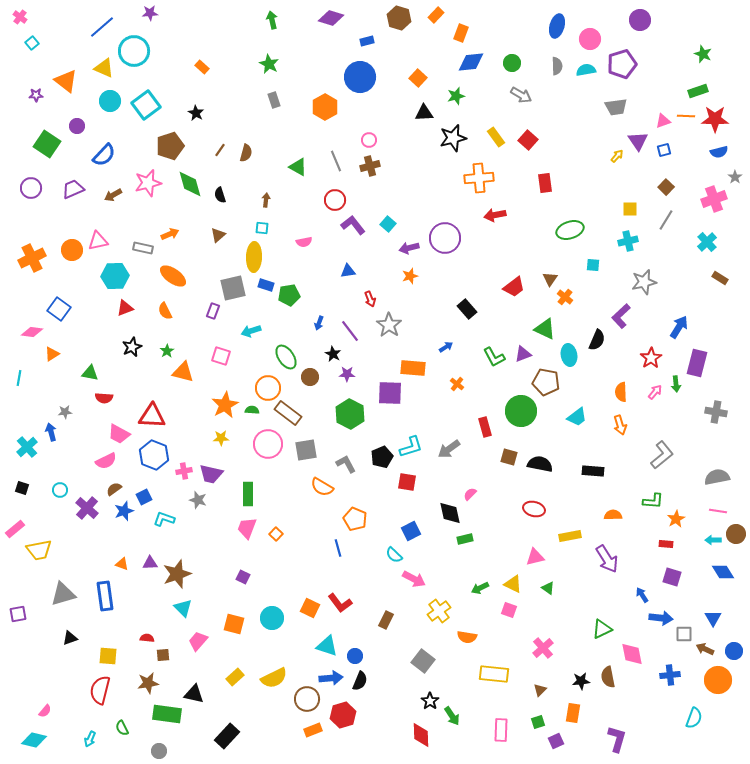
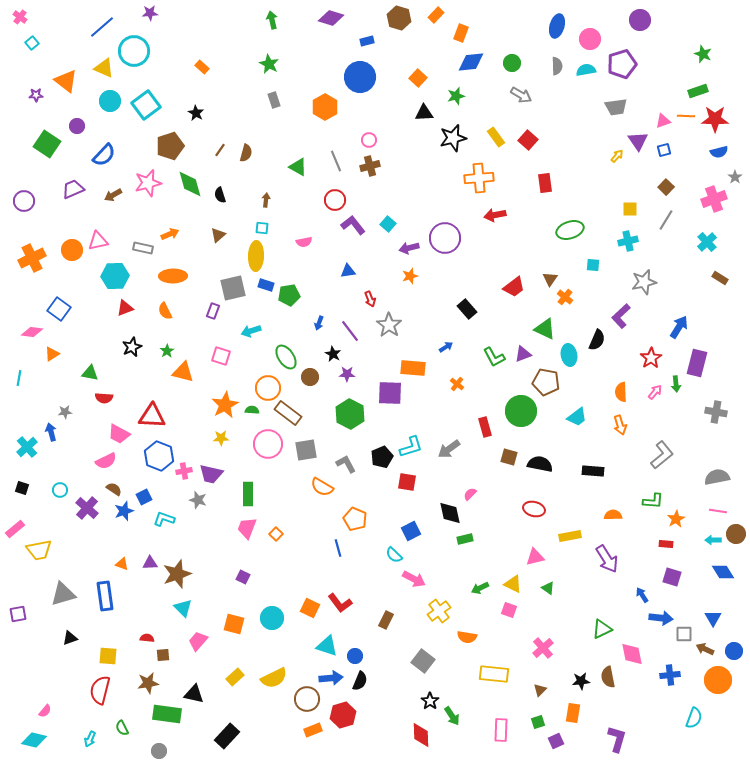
purple circle at (31, 188): moved 7 px left, 13 px down
yellow ellipse at (254, 257): moved 2 px right, 1 px up
orange ellipse at (173, 276): rotated 36 degrees counterclockwise
blue hexagon at (154, 455): moved 5 px right, 1 px down
brown semicircle at (114, 489): rotated 70 degrees clockwise
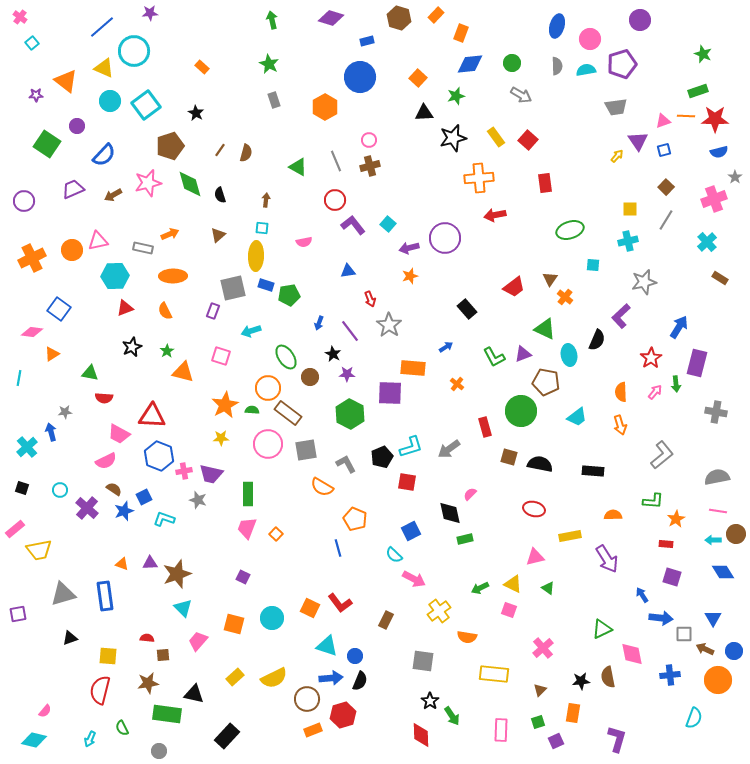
blue diamond at (471, 62): moved 1 px left, 2 px down
gray square at (423, 661): rotated 30 degrees counterclockwise
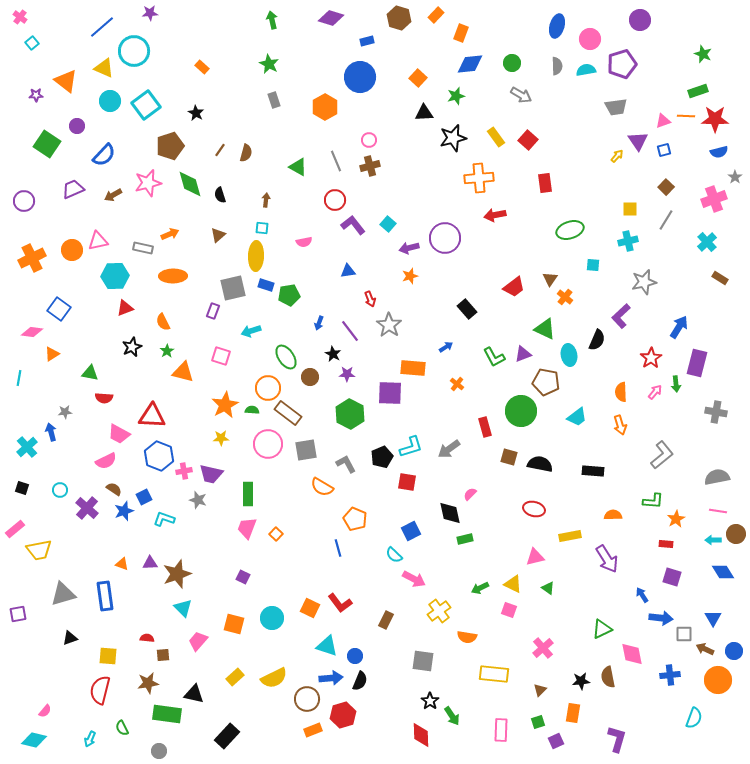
orange semicircle at (165, 311): moved 2 px left, 11 px down
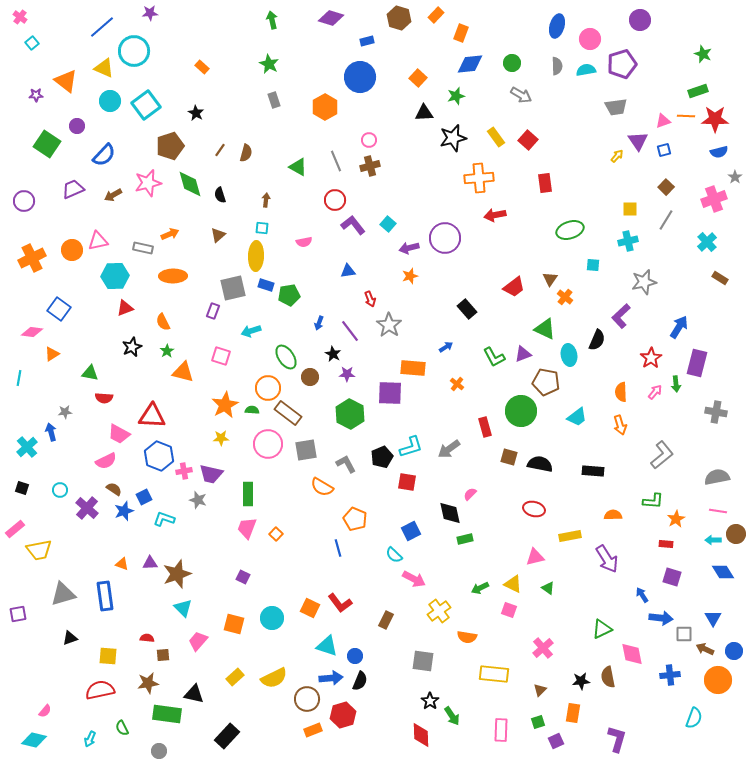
red semicircle at (100, 690): rotated 64 degrees clockwise
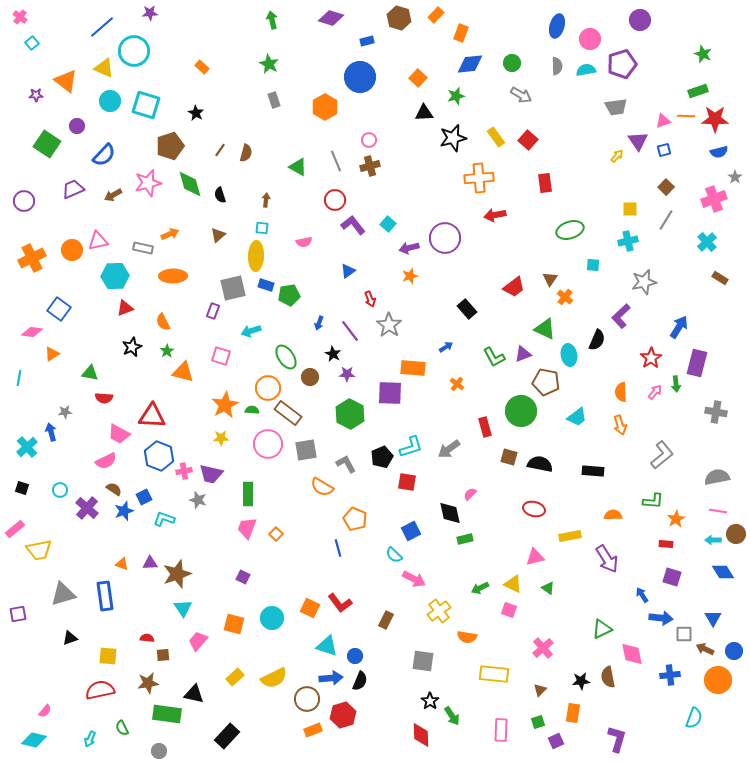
cyan square at (146, 105): rotated 36 degrees counterclockwise
blue triangle at (348, 271): rotated 28 degrees counterclockwise
cyan triangle at (183, 608): rotated 12 degrees clockwise
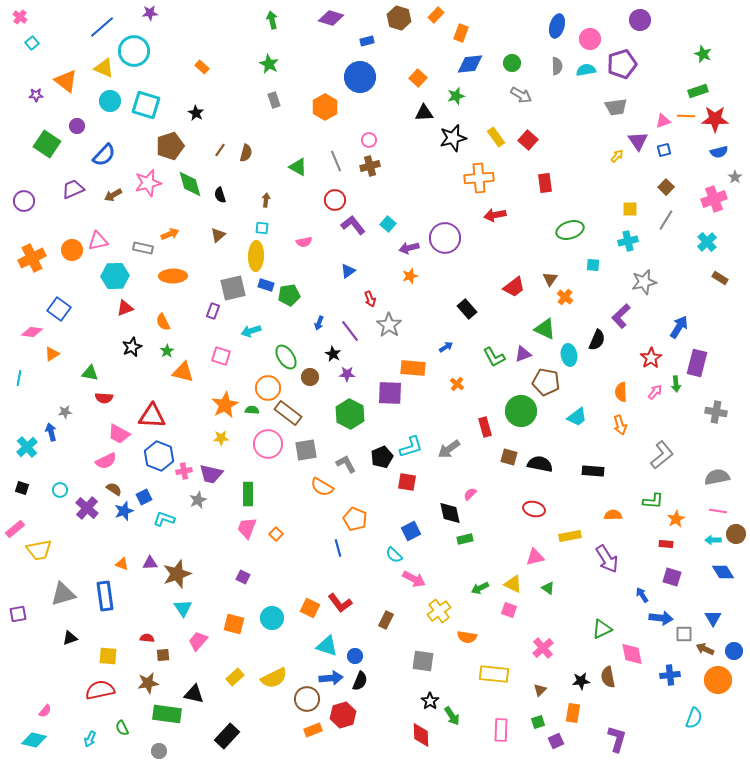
gray star at (198, 500): rotated 30 degrees clockwise
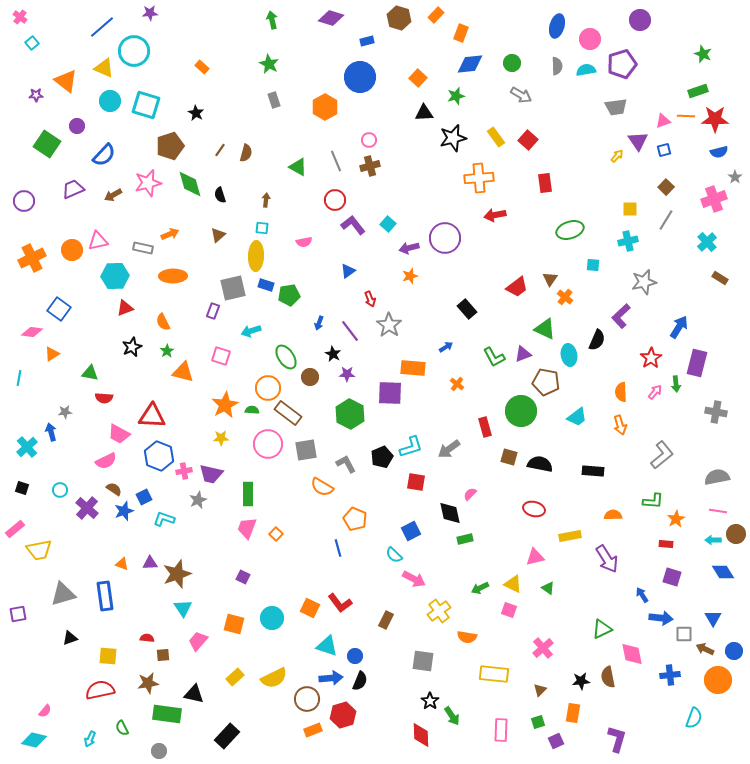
red trapezoid at (514, 287): moved 3 px right
red square at (407, 482): moved 9 px right
